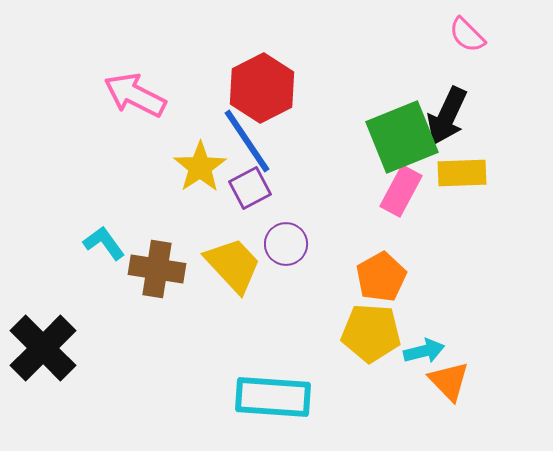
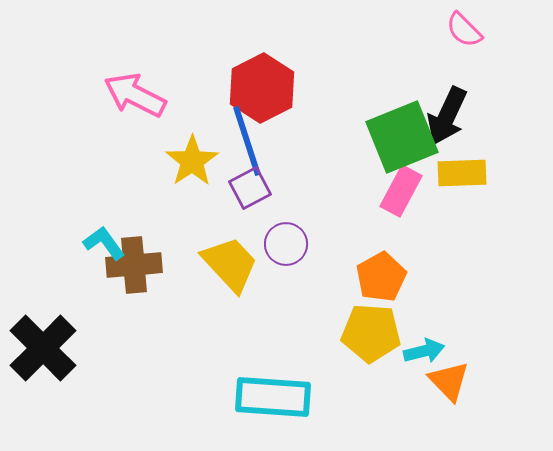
pink semicircle: moved 3 px left, 5 px up
blue line: rotated 16 degrees clockwise
yellow star: moved 8 px left, 6 px up
yellow trapezoid: moved 3 px left, 1 px up
brown cross: moved 23 px left, 4 px up; rotated 14 degrees counterclockwise
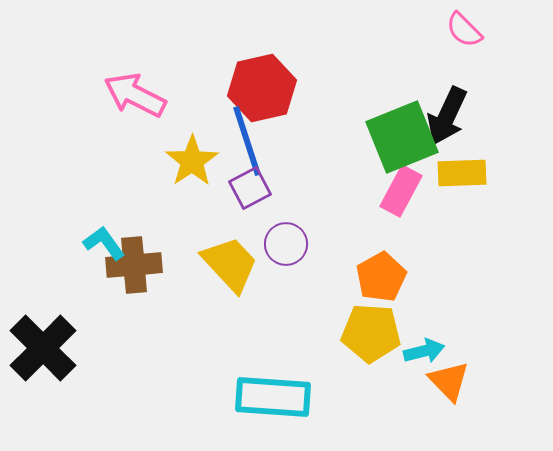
red hexagon: rotated 14 degrees clockwise
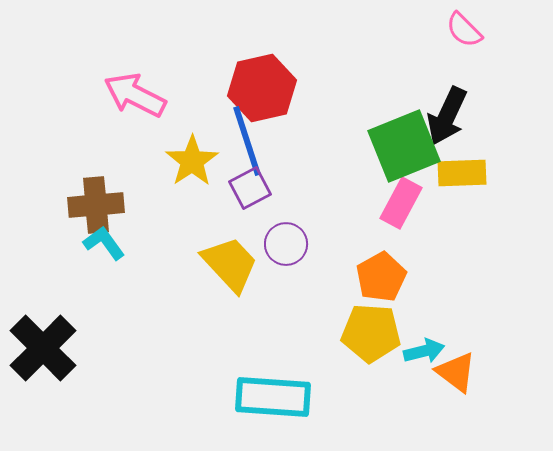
green square: moved 2 px right, 9 px down
pink rectangle: moved 12 px down
brown cross: moved 38 px left, 60 px up
orange triangle: moved 7 px right, 9 px up; rotated 9 degrees counterclockwise
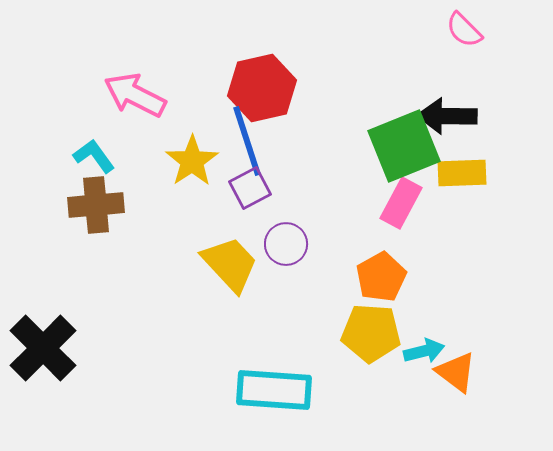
black arrow: rotated 66 degrees clockwise
cyan L-shape: moved 10 px left, 87 px up
cyan rectangle: moved 1 px right, 7 px up
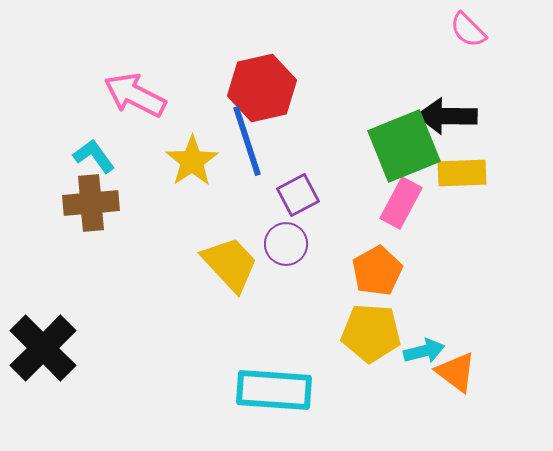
pink semicircle: moved 4 px right
purple square: moved 48 px right, 7 px down
brown cross: moved 5 px left, 2 px up
orange pentagon: moved 4 px left, 6 px up
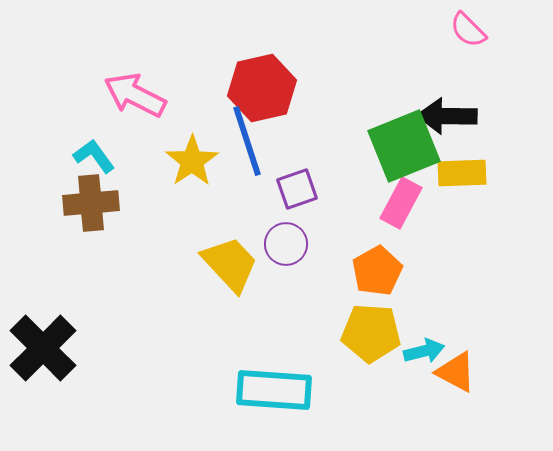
purple square: moved 1 px left, 6 px up; rotated 9 degrees clockwise
orange triangle: rotated 9 degrees counterclockwise
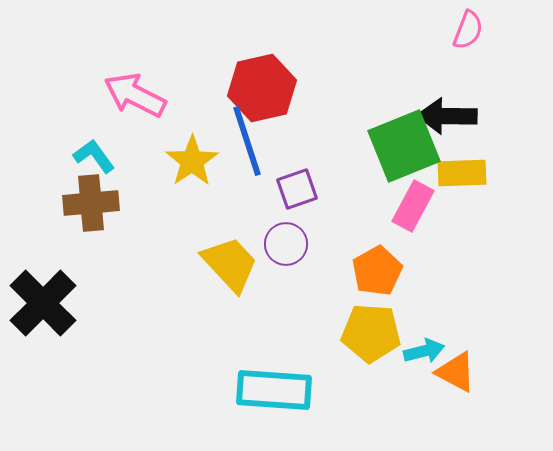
pink semicircle: rotated 114 degrees counterclockwise
pink rectangle: moved 12 px right, 3 px down
black cross: moved 45 px up
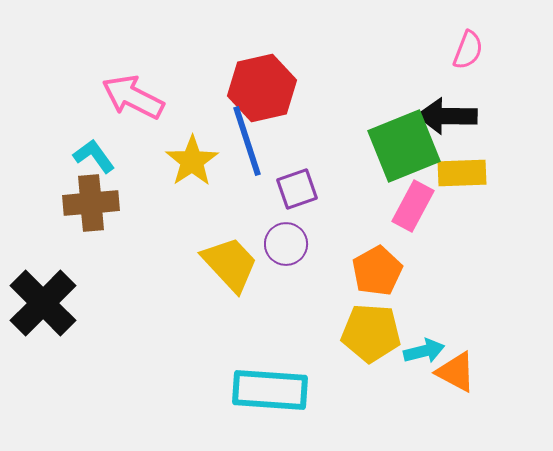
pink semicircle: moved 20 px down
pink arrow: moved 2 px left, 2 px down
cyan rectangle: moved 4 px left
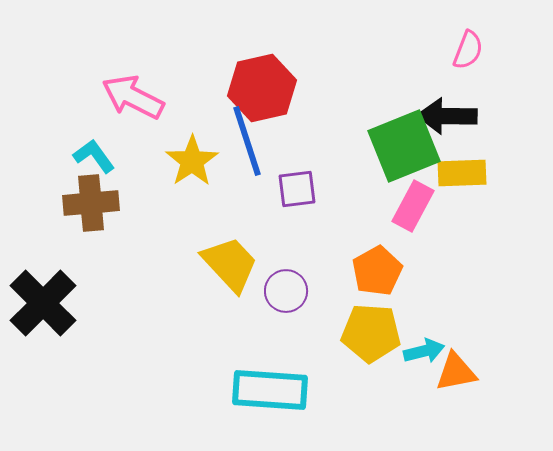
purple square: rotated 12 degrees clockwise
purple circle: moved 47 px down
orange triangle: rotated 39 degrees counterclockwise
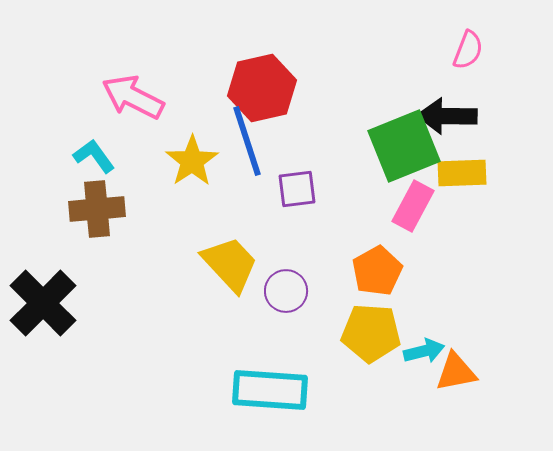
brown cross: moved 6 px right, 6 px down
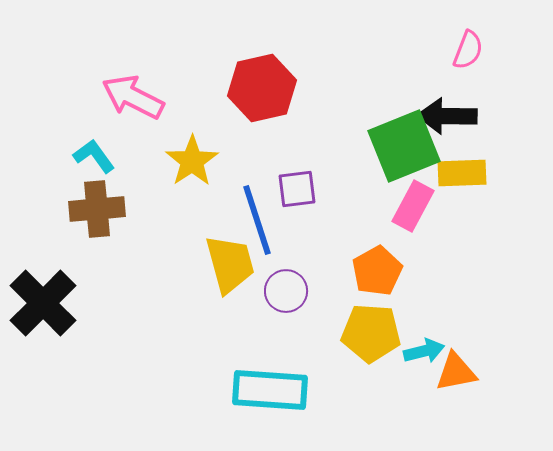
blue line: moved 10 px right, 79 px down
yellow trapezoid: rotated 28 degrees clockwise
